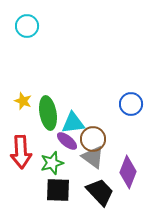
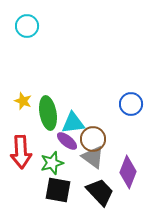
black square: rotated 8 degrees clockwise
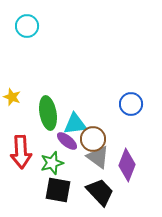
yellow star: moved 11 px left, 4 px up
cyan triangle: moved 2 px right, 1 px down
gray triangle: moved 5 px right
purple diamond: moved 1 px left, 7 px up
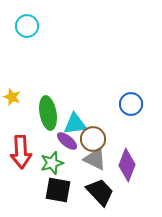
gray triangle: moved 3 px left, 2 px down; rotated 10 degrees counterclockwise
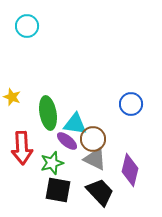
cyan triangle: rotated 15 degrees clockwise
red arrow: moved 1 px right, 4 px up
purple diamond: moved 3 px right, 5 px down; rotated 8 degrees counterclockwise
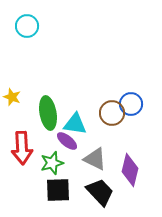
brown circle: moved 19 px right, 26 px up
black square: rotated 12 degrees counterclockwise
